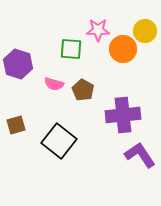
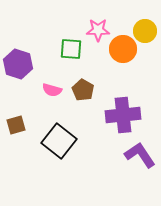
pink semicircle: moved 2 px left, 6 px down
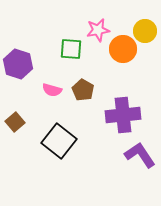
pink star: rotated 10 degrees counterclockwise
brown square: moved 1 px left, 3 px up; rotated 24 degrees counterclockwise
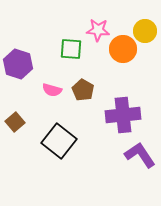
pink star: rotated 15 degrees clockwise
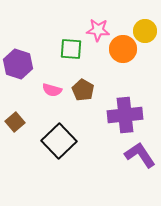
purple cross: moved 2 px right
black square: rotated 8 degrees clockwise
